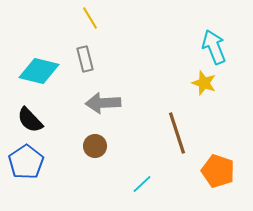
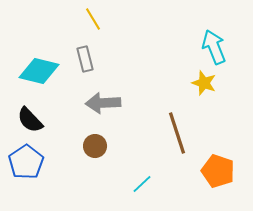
yellow line: moved 3 px right, 1 px down
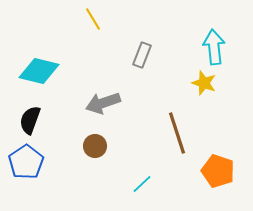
cyan arrow: rotated 16 degrees clockwise
gray rectangle: moved 57 px right, 4 px up; rotated 35 degrees clockwise
gray arrow: rotated 16 degrees counterclockwise
black semicircle: rotated 64 degrees clockwise
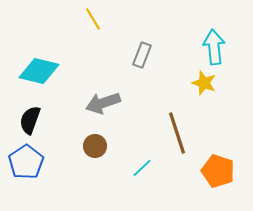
cyan line: moved 16 px up
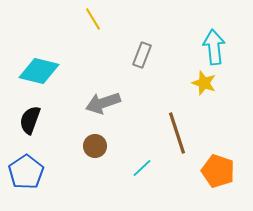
blue pentagon: moved 10 px down
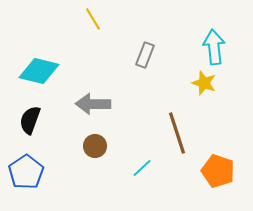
gray rectangle: moved 3 px right
gray arrow: moved 10 px left, 1 px down; rotated 20 degrees clockwise
